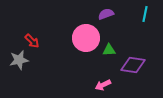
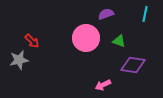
green triangle: moved 10 px right, 9 px up; rotated 24 degrees clockwise
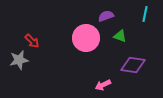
purple semicircle: moved 2 px down
green triangle: moved 1 px right, 5 px up
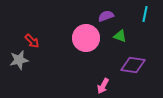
pink arrow: moved 1 px down; rotated 35 degrees counterclockwise
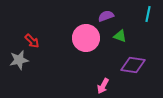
cyan line: moved 3 px right
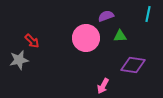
green triangle: rotated 24 degrees counterclockwise
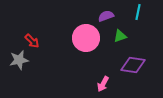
cyan line: moved 10 px left, 2 px up
green triangle: rotated 16 degrees counterclockwise
pink arrow: moved 2 px up
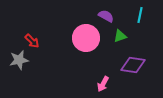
cyan line: moved 2 px right, 3 px down
purple semicircle: rotated 49 degrees clockwise
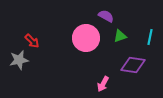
cyan line: moved 10 px right, 22 px down
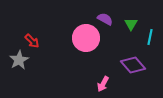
purple semicircle: moved 1 px left, 3 px down
green triangle: moved 11 px right, 12 px up; rotated 40 degrees counterclockwise
gray star: rotated 18 degrees counterclockwise
purple diamond: rotated 40 degrees clockwise
